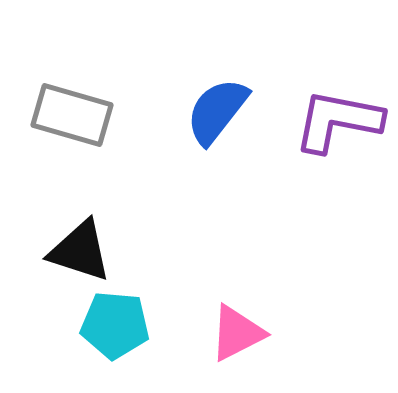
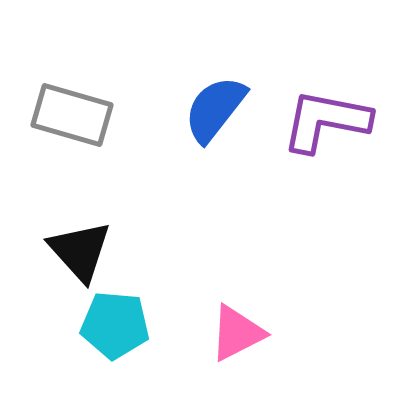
blue semicircle: moved 2 px left, 2 px up
purple L-shape: moved 12 px left
black triangle: rotated 30 degrees clockwise
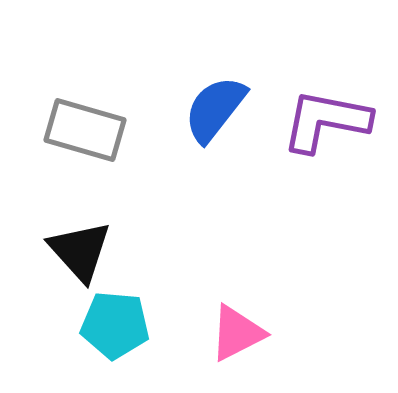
gray rectangle: moved 13 px right, 15 px down
